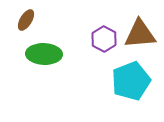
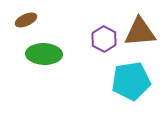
brown ellipse: rotated 35 degrees clockwise
brown triangle: moved 2 px up
cyan pentagon: rotated 12 degrees clockwise
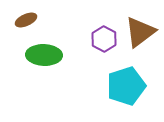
brown triangle: rotated 32 degrees counterclockwise
green ellipse: moved 1 px down
cyan pentagon: moved 5 px left, 5 px down; rotated 9 degrees counterclockwise
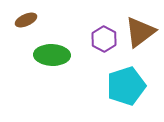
green ellipse: moved 8 px right
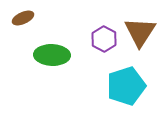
brown ellipse: moved 3 px left, 2 px up
brown triangle: rotated 20 degrees counterclockwise
